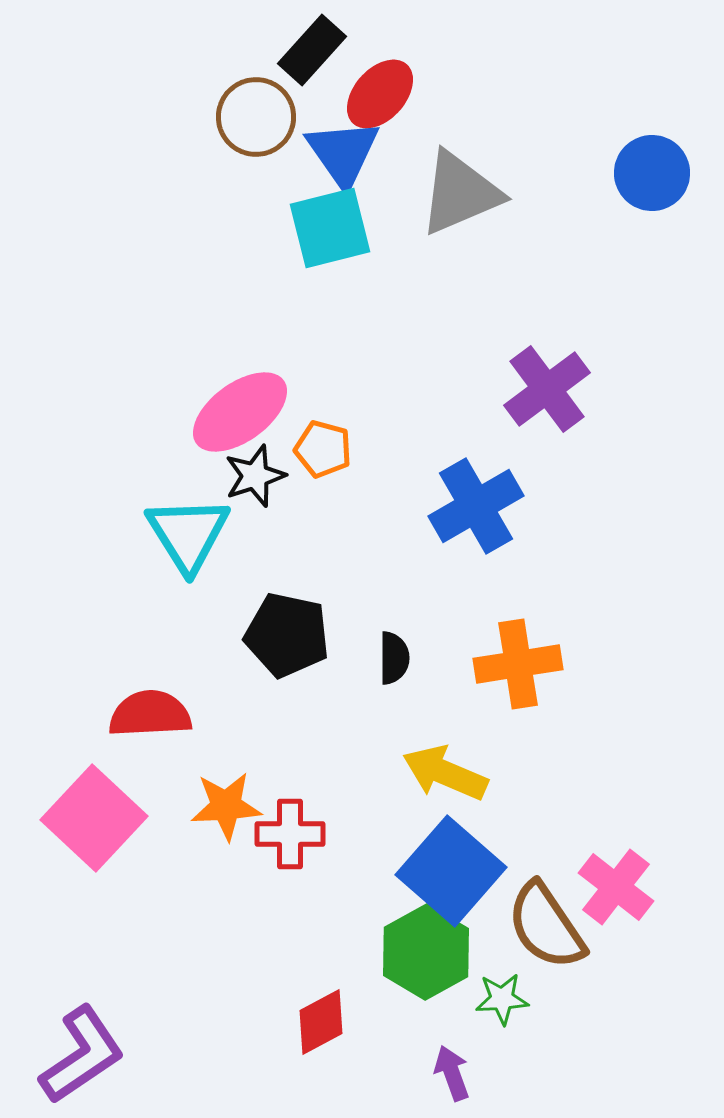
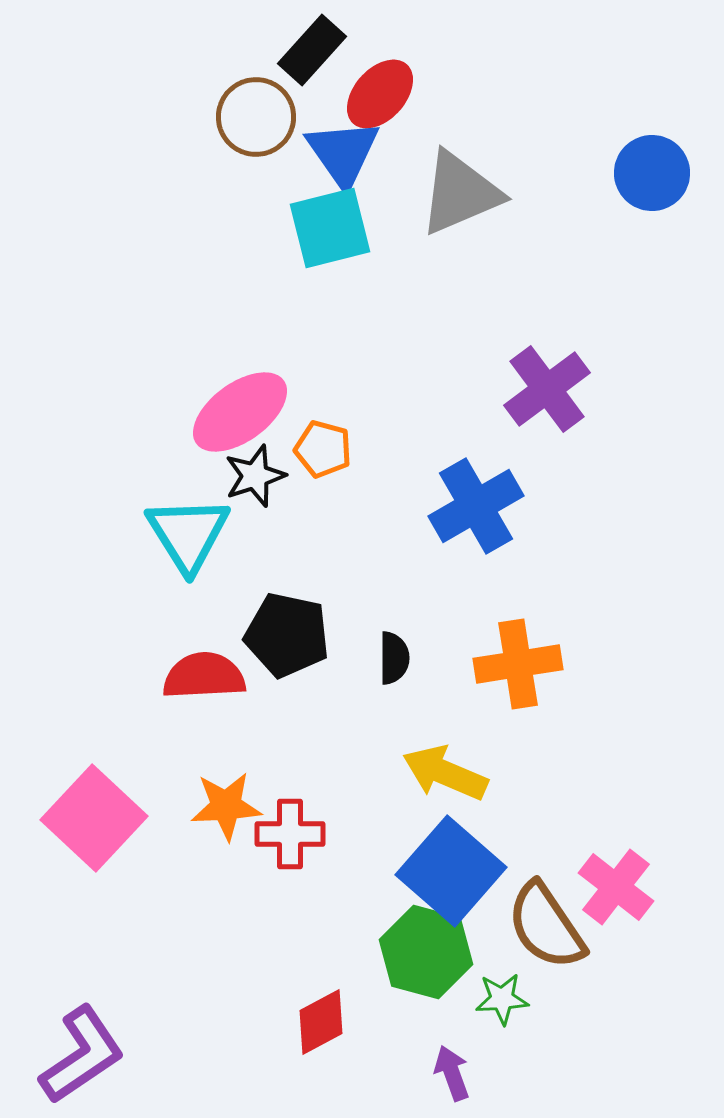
red semicircle: moved 54 px right, 38 px up
green hexagon: rotated 16 degrees counterclockwise
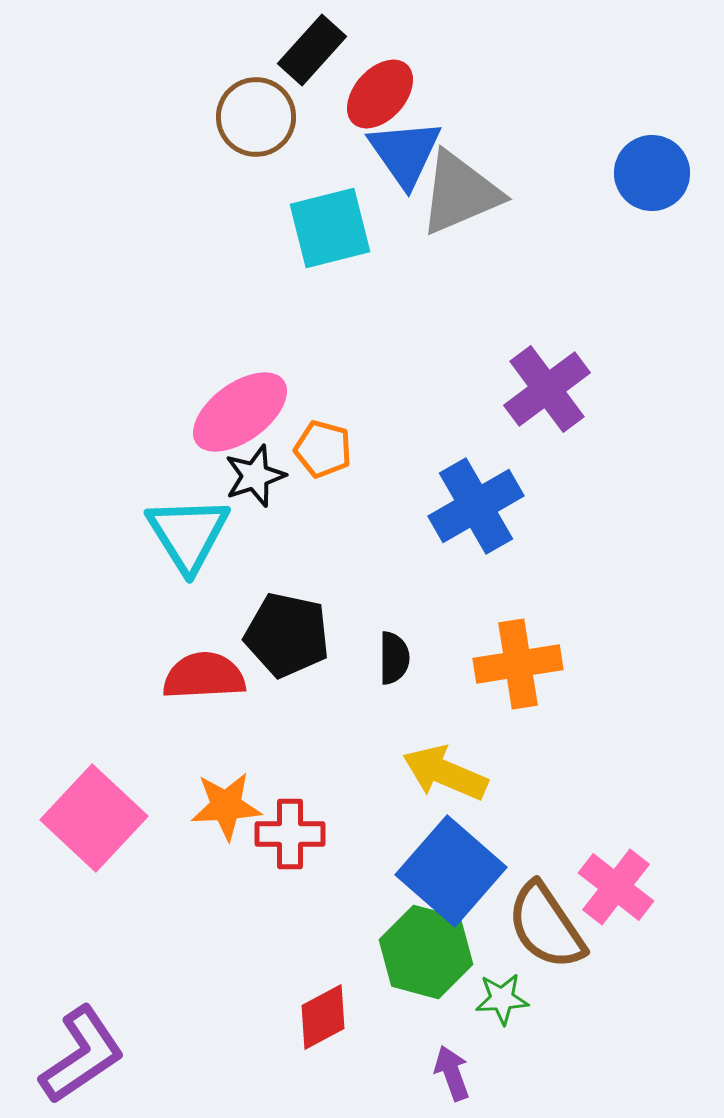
blue triangle: moved 62 px right
red diamond: moved 2 px right, 5 px up
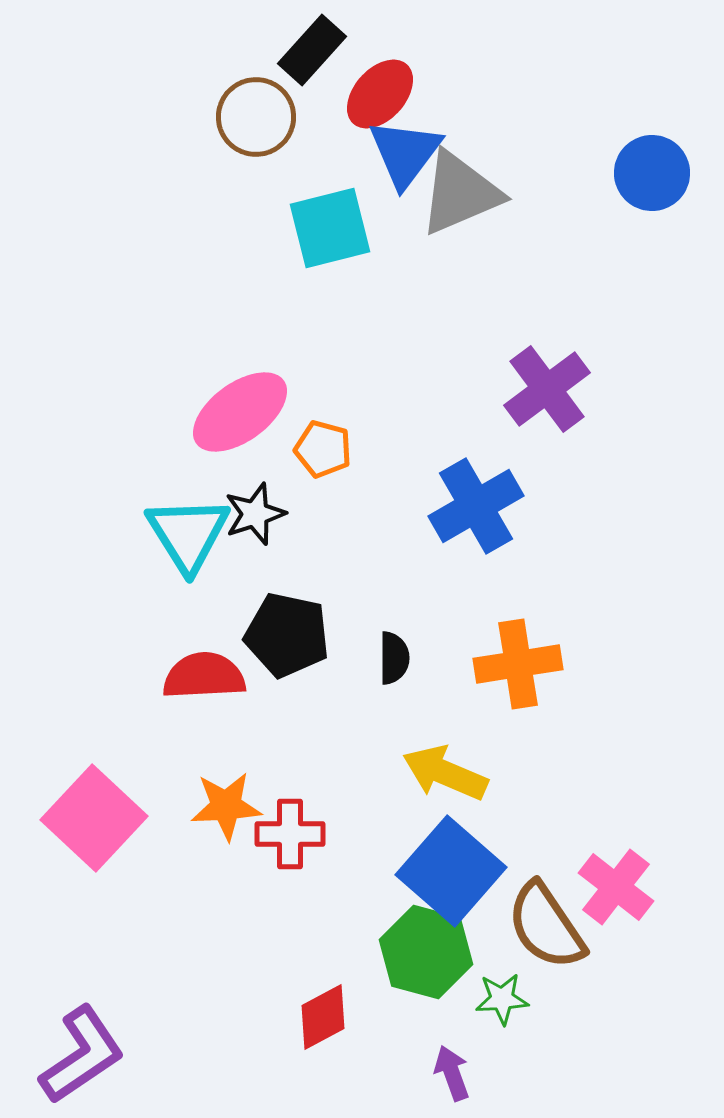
blue triangle: rotated 12 degrees clockwise
black star: moved 38 px down
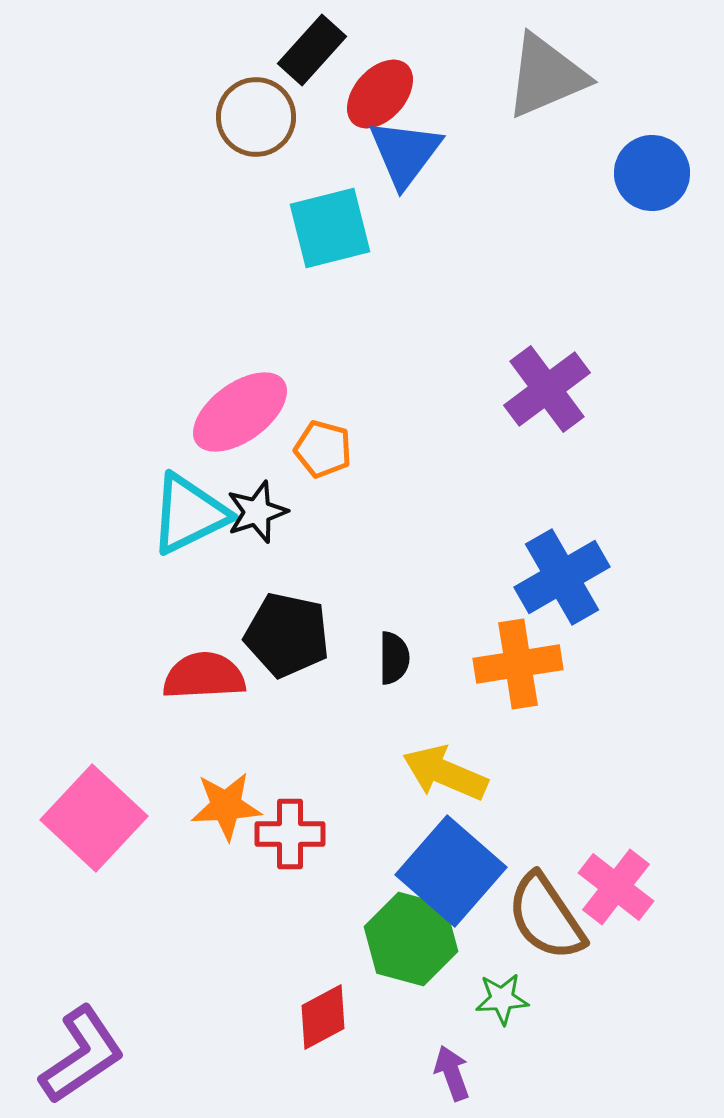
gray triangle: moved 86 px right, 117 px up
blue cross: moved 86 px right, 71 px down
black star: moved 2 px right, 2 px up
cyan triangle: moved 1 px right, 20 px up; rotated 36 degrees clockwise
brown semicircle: moved 9 px up
green hexagon: moved 15 px left, 13 px up
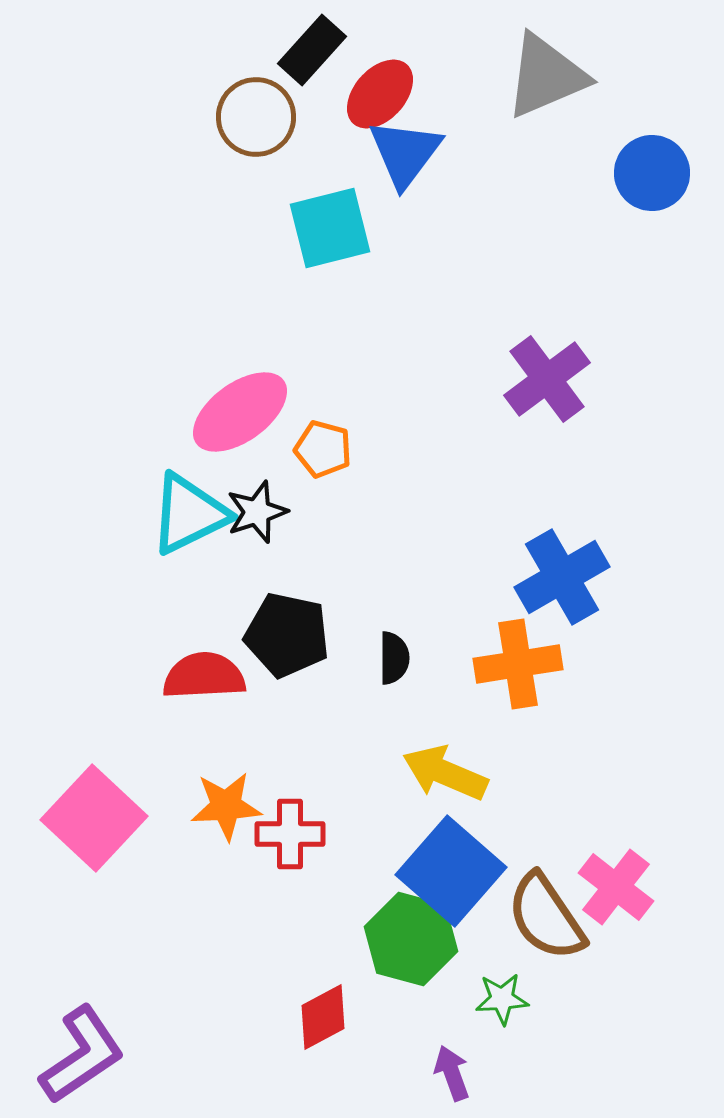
purple cross: moved 10 px up
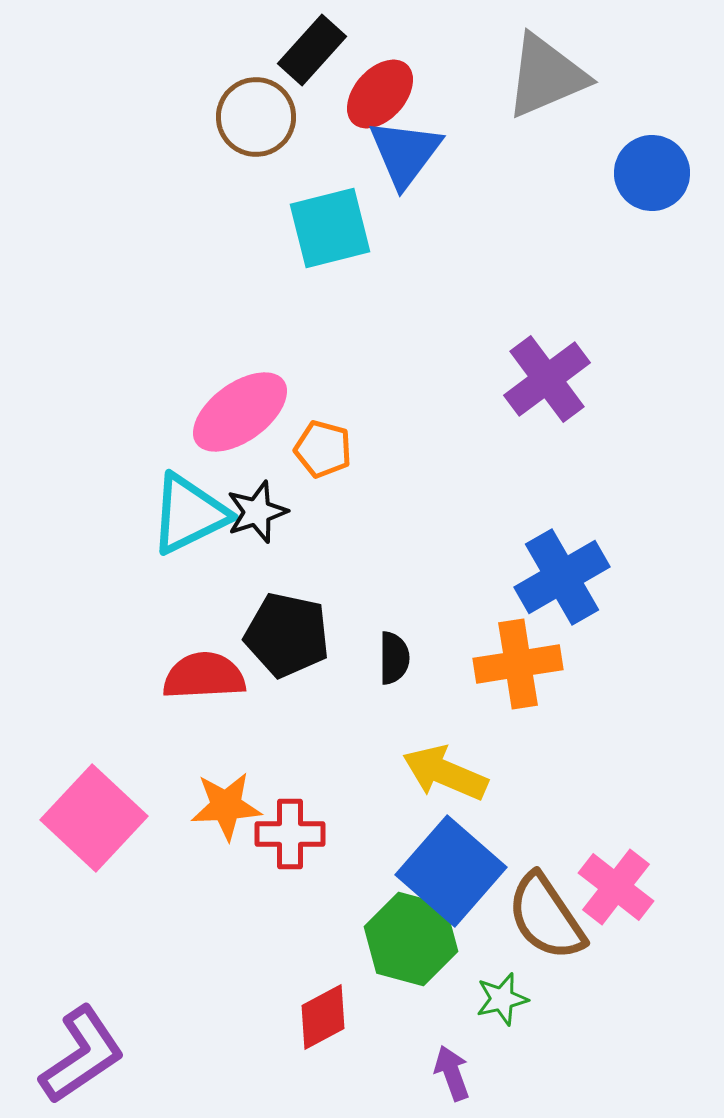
green star: rotated 10 degrees counterclockwise
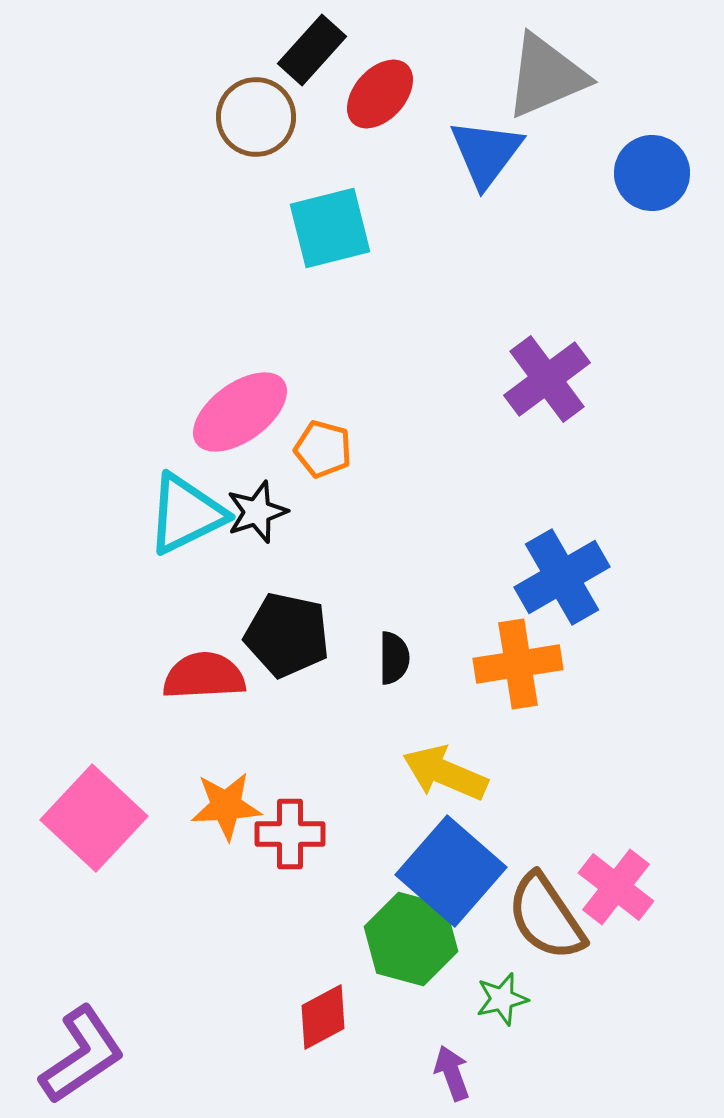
blue triangle: moved 81 px right
cyan triangle: moved 3 px left
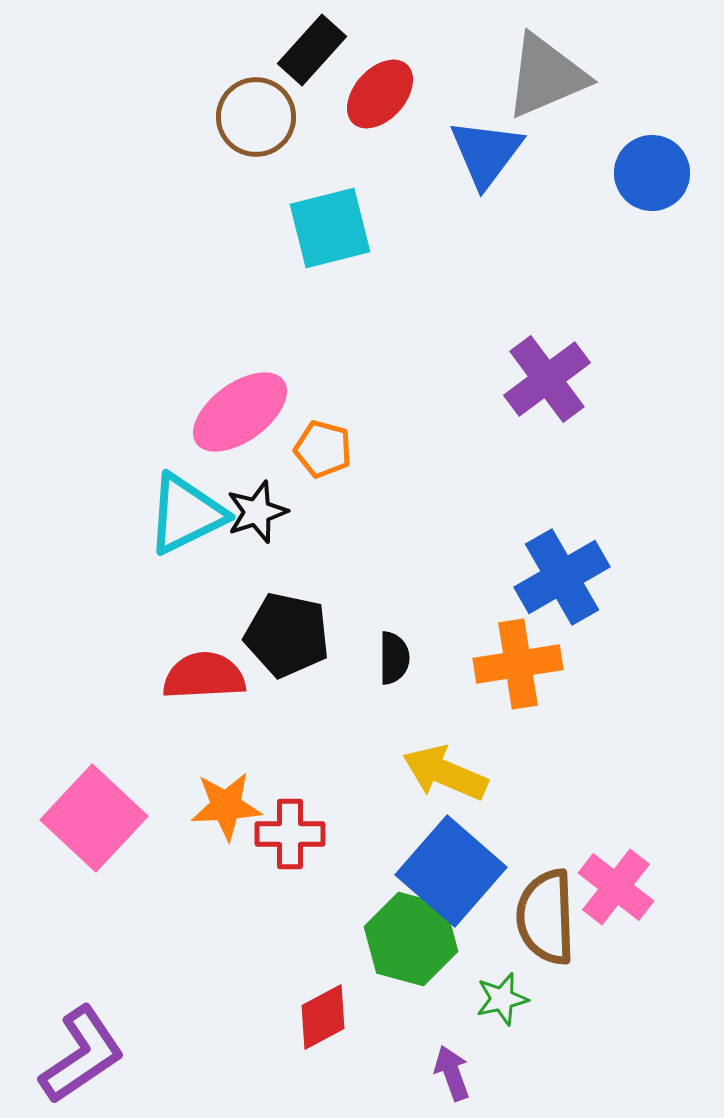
brown semicircle: rotated 32 degrees clockwise
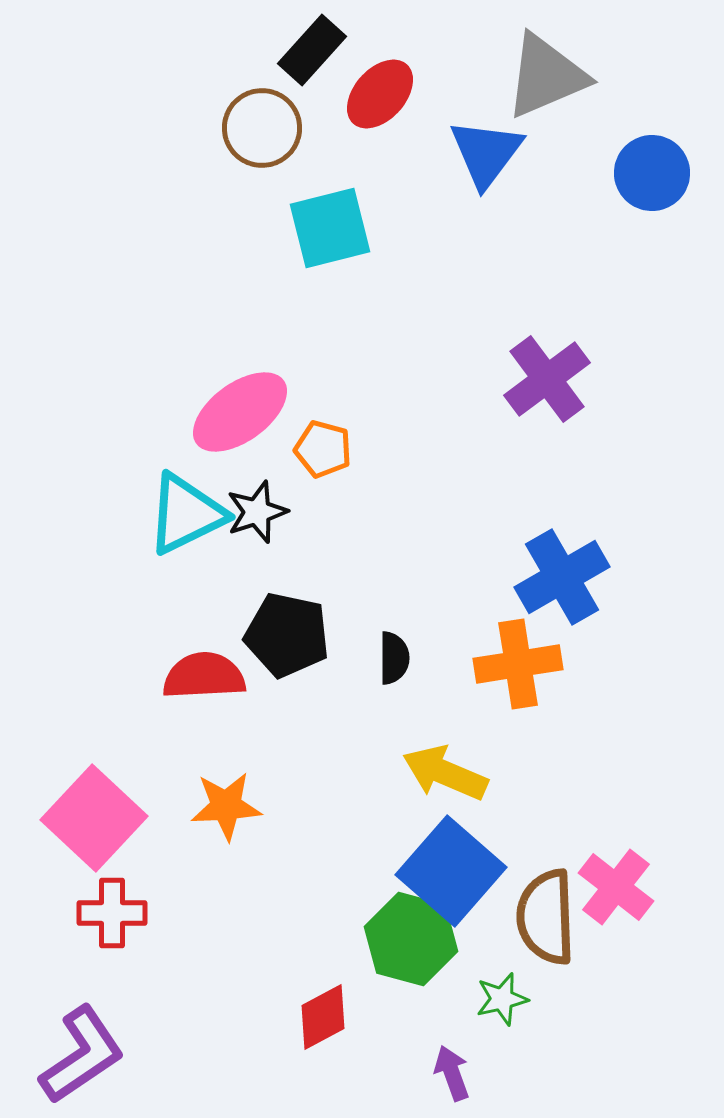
brown circle: moved 6 px right, 11 px down
red cross: moved 178 px left, 79 px down
